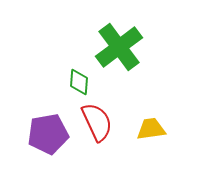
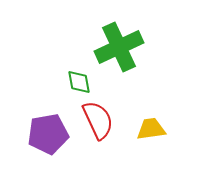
green cross: rotated 12 degrees clockwise
green diamond: rotated 16 degrees counterclockwise
red semicircle: moved 1 px right, 2 px up
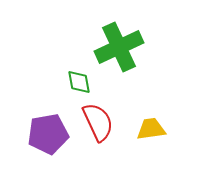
red semicircle: moved 2 px down
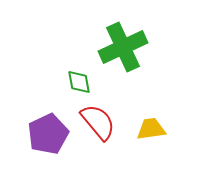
green cross: moved 4 px right
red semicircle: rotated 15 degrees counterclockwise
purple pentagon: rotated 15 degrees counterclockwise
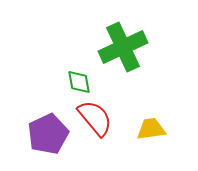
red semicircle: moved 3 px left, 4 px up
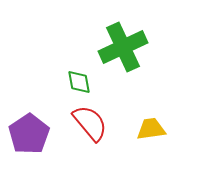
red semicircle: moved 5 px left, 5 px down
purple pentagon: moved 19 px left; rotated 9 degrees counterclockwise
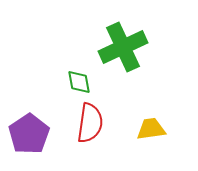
red semicircle: rotated 48 degrees clockwise
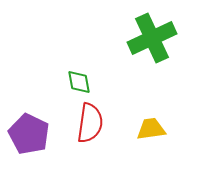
green cross: moved 29 px right, 9 px up
purple pentagon: rotated 12 degrees counterclockwise
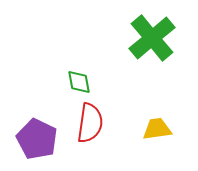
green cross: rotated 15 degrees counterclockwise
yellow trapezoid: moved 6 px right
purple pentagon: moved 8 px right, 5 px down
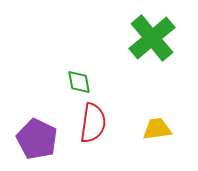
red semicircle: moved 3 px right
